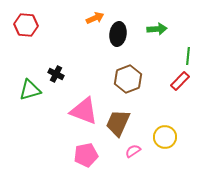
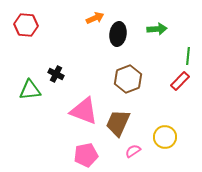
green triangle: rotated 10 degrees clockwise
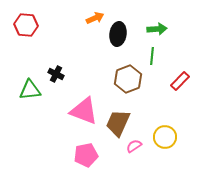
green line: moved 36 px left
pink semicircle: moved 1 px right, 5 px up
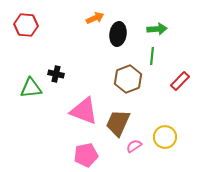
black cross: rotated 14 degrees counterclockwise
green triangle: moved 1 px right, 2 px up
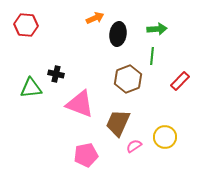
pink triangle: moved 4 px left, 7 px up
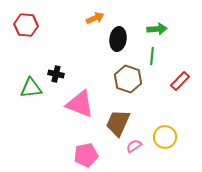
black ellipse: moved 5 px down
brown hexagon: rotated 20 degrees counterclockwise
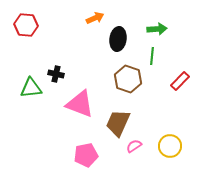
yellow circle: moved 5 px right, 9 px down
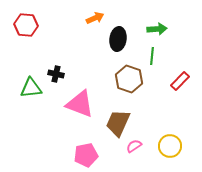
brown hexagon: moved 1 px right
